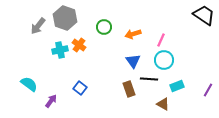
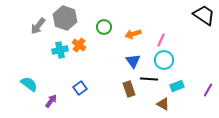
blue square: rotated 16 degrees clockwise
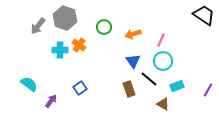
cyan cross: rotated 14 degrees clockwise
cyan circle: moved 1 px left, 1 px down
black line: rotated 36 degrees clockwise
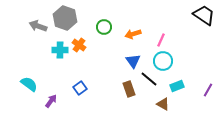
gray arrow: rotated 72 degrees clockwise
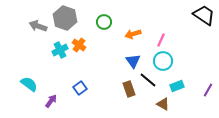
green circle: moved 5 px up
cyan cross: rotated 28 degrees counterclockwise
black line: moved 1 px left, 1 px down
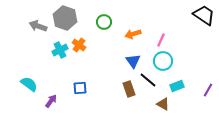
blue square: rotated 32 degrees clockwise
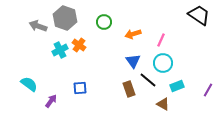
black trapezoid: moved 5 px left
cyan circle: moved 2 px down
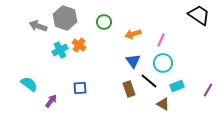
black line: moved 1 px right, 1 px down
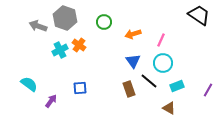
brown triangle: moved 6 px right, 4 px down
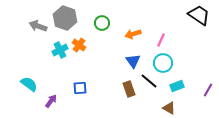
green circle: moved 2 px left, 1 px down
